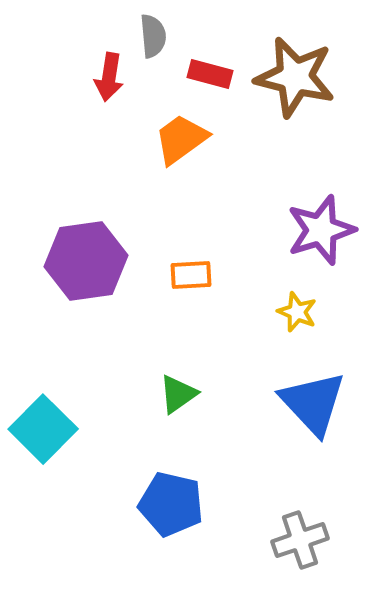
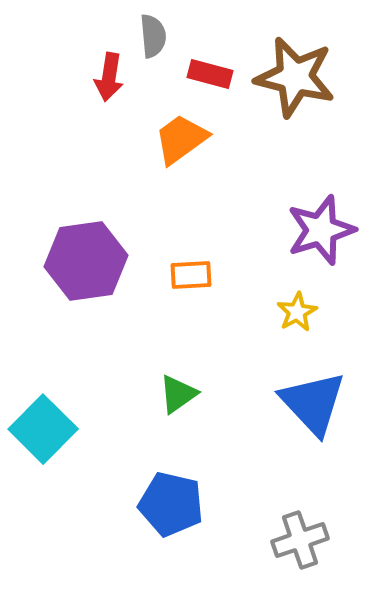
yellow star: rotated 21 degrees clockwise
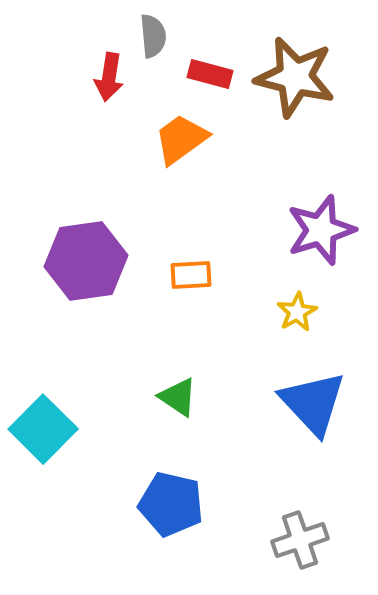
green triangle: moved 3 px down; rotated 51 degrees counterclockwise
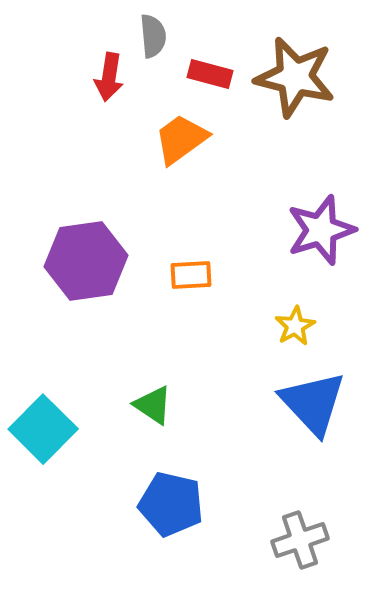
yellow star: moved 2 px left, 14 px down
green triangle: moved 25 px left, 8 px down
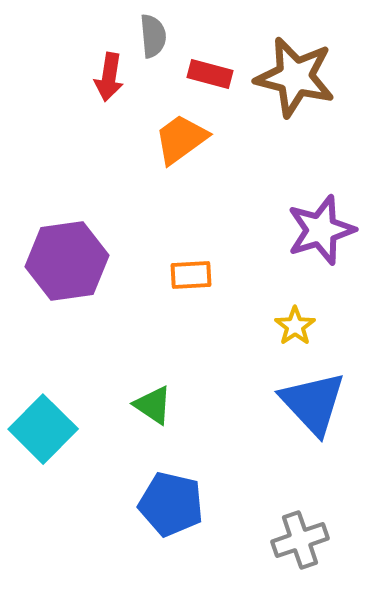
purple hexagon: moved 19 px left
yellow star: rotated 6 degrees counterclockwise
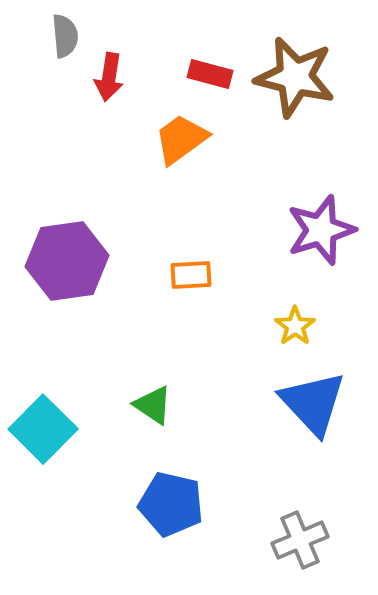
gray semicircle: moved 88 px left
gray cross: rotated 4 degrees counterclockwise
